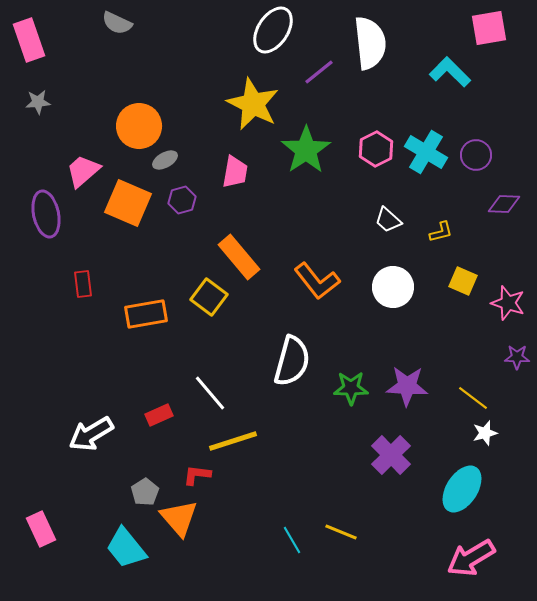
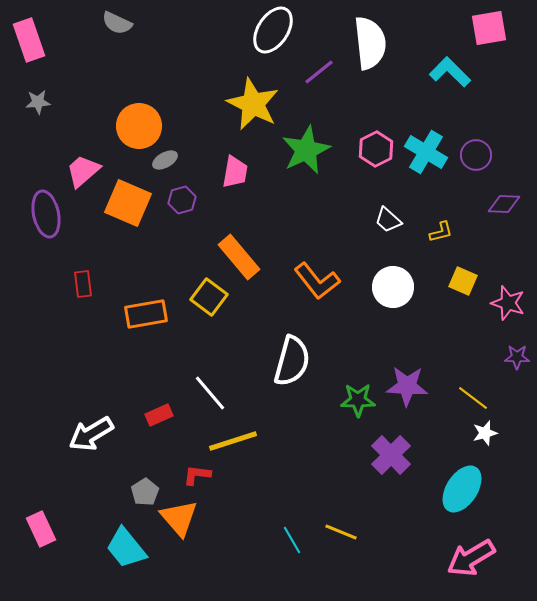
green star at (306, 150): rotated 9 degrees clockwise
green star at (351, 388): moved 7 px right, 12 px down
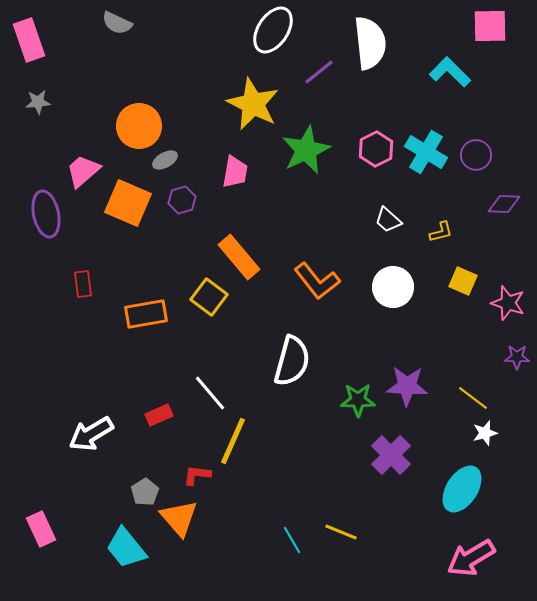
pink square at (489, 28): moved 1 px right, 2 px up; rotated 9 degrees clockwise
yellow line at (233, 441): rotated 48 degrees counterclockwise
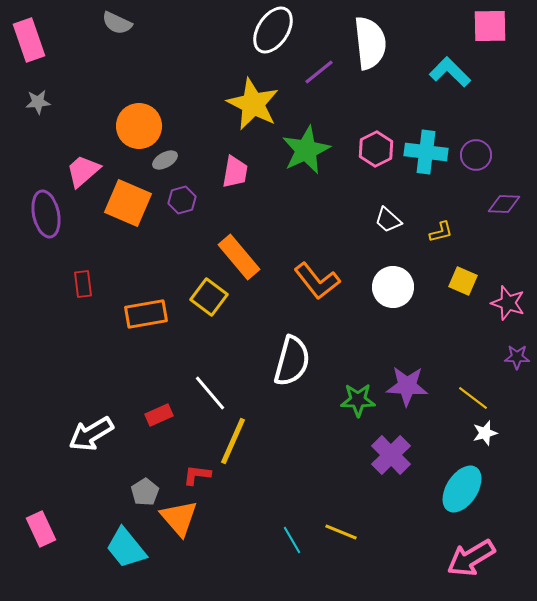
cyan cross at (426, 152): rotated 24 degrees counterclockwise
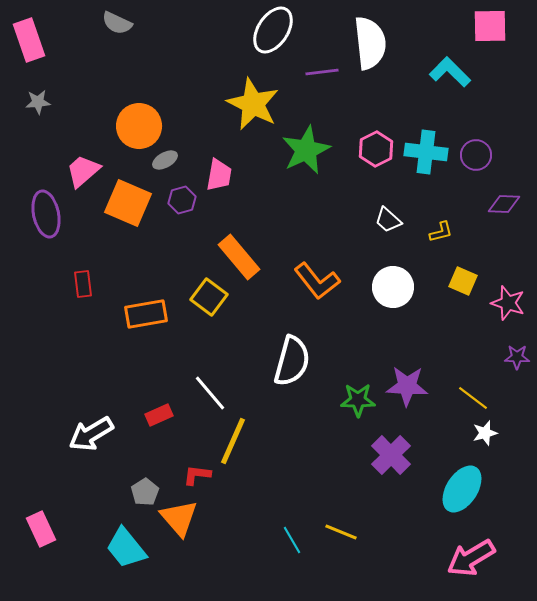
purple line at (319, 72): moved 3 px right; rotated 32 degrees clockwise
pink trapezoid at (235, 172): moved 16 px left, 3 px down
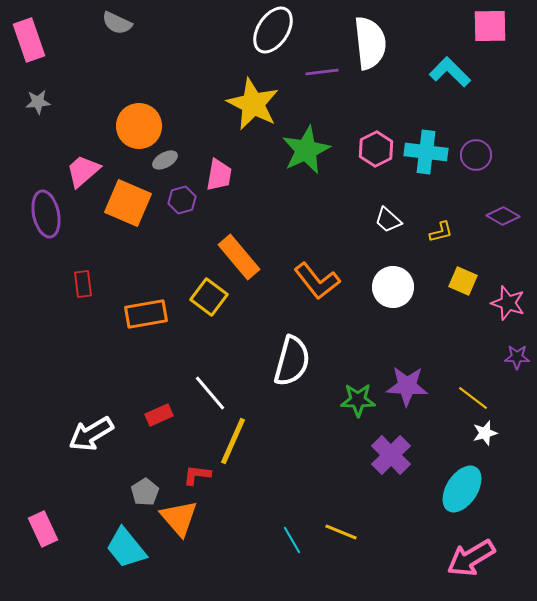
purple diamond at (504, 204): moved 1 px left, 12 px down; rotated 28 degrees clockwise
pink rectangle at (41, 529): moved 2 px right
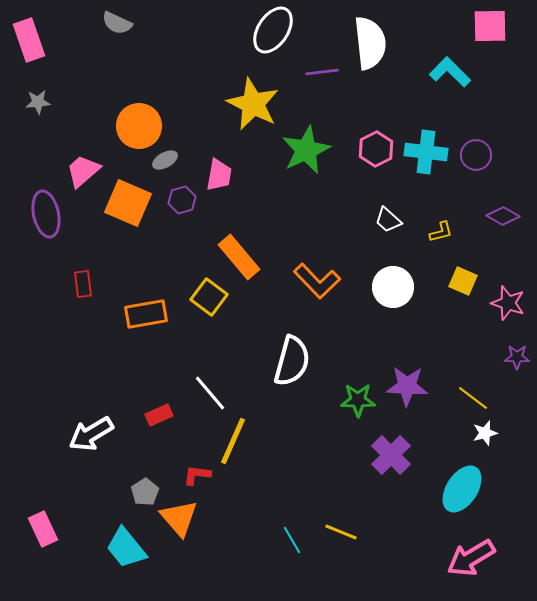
orange L-shape at (317, 281): rotated 6 degrees counterclockwise
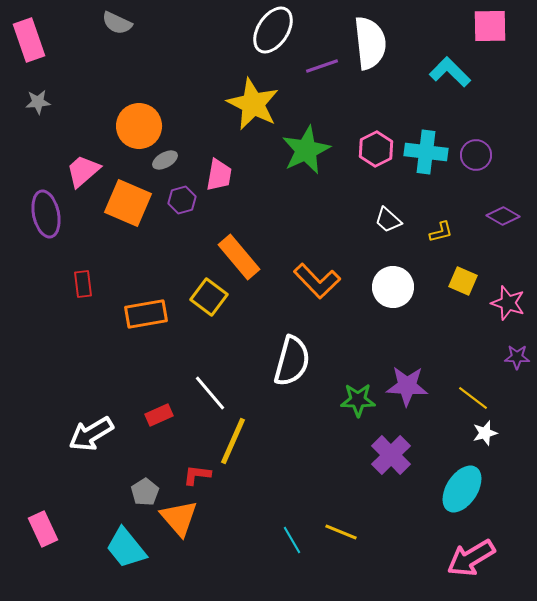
purple line at (322, 72): moved 6 px up; rotated 12 degrees counterclockwise
